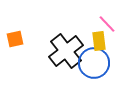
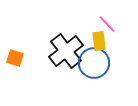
orange square: moved 19 px down; rotated 30 degrees clockwise
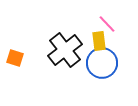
black cross: moved 1 px left, 1 px up
blue circle: moved 8 px right
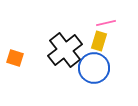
pink line: moved 1 px left, 1 px up; rotated 60 degrees counterclockwise
yellow rectangle: rotated 24 degrees clockwise
blue circle: moved 8 px left, 5 px down
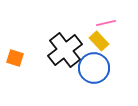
yellow rectangle: rotated 60 degrees counterclockwise
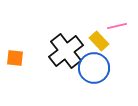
pink line: moved 11 px right, 3 px down
black cross: moved 1 px right, 1 px down
orange square: rotated 12 degrees counterclockwise
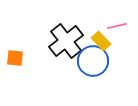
yellow rectangle: moved 2 px right
black cross: moved 10 px up
blue circle: moved 1 px left, 7 px up
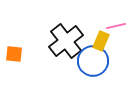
pink line: moved 1 px left
yellow rectangle: rotated 66 degrees clockwise
orange square: moved 1 px left, 4 px up
